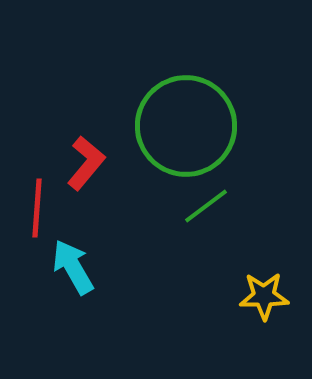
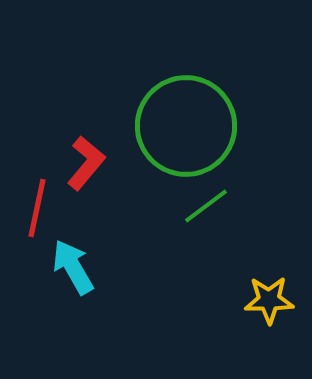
red line: rotated 8 degrees clockwise
yellow star: moved 5 px right, 4 px down
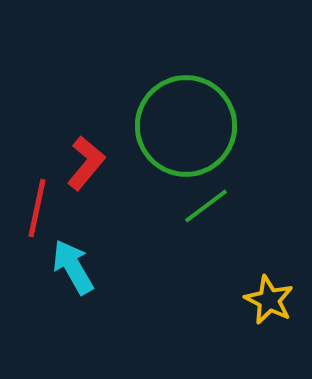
yellow star: rotated 27 degrees clockwise
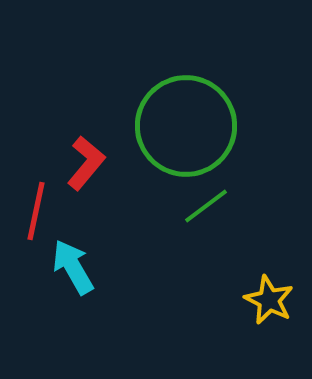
red line: moved 1 px left, 3 px down
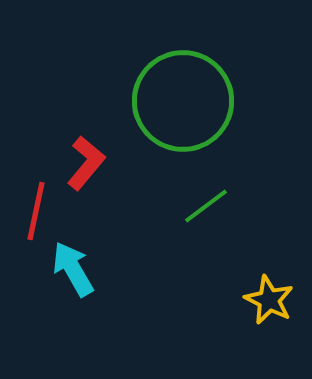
green circle: moved 3 px left, 25 px up
cyan arrow: moved 2 px down
